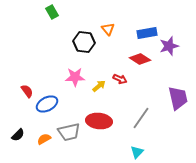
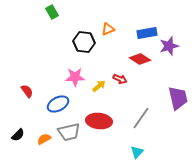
orange triangle: rotated 48 degrees clockwise
blue ellipse: moved 11 px right
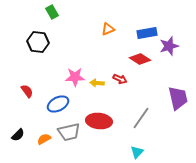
black hexagon: moved 46 px left
yellow arrow: moved 2 px left, 3 px up; rotated 136 degrees counterclockwise
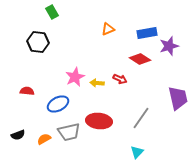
pink star: rotated 24 degrees counterclockwise
red semicircle: rotated 48 degrees counterclockwise
black semicircle: rotated 24 degrees clockwise
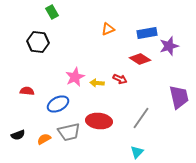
purple trapezoid: moved 1 px right, 1 px up
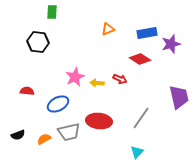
green rectangle: rotated 32 degrees clockwise
purple star: moved 2 px right, 2 px up
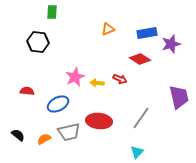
black semicircle: rotated 120 degrees counterclockwise
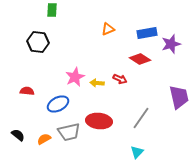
green rectangle: moved 2 px up
